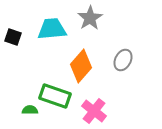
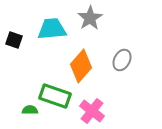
black square: moved 1 px right, 3 px down
gray ellipse: moved 1 px left
pink cross: moved 2 px left
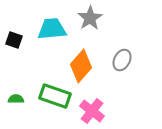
green semicircle: moved 14 px left, 11 px up
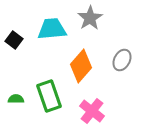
black square: rotated 18 degrees clockwise
green rectangle: moved 6 px left; rotated 52 degrees clockwise
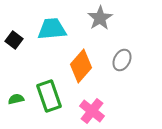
gray star: moved 10 px right
green semicircle: rotated 14 degrees counterclockwise
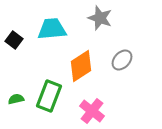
gray star: rotated 20 degrees counterclockwise
gray ellipse: rotated 15 degrees clockwise
orange diamond: rotated 16 degrees clockwise
green rectangle: rotated 40 degrees clockwise
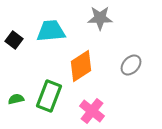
gray star: rotated 20 degrees counterclockwise
cyan trapezoid: moved 1 px left, 2 px down
gray ellipse: moved 9 px right, 5 px down
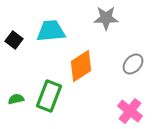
gray star: moved 6 px right
gray ellipse: moved 2 px right, 1 px up
pink cross: moved 38 px right
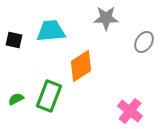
black square: rotated 24 degrees counterclockwise
gray ellipse: moved 11 px right, 22 px up; rotated 10 degrees counterclockwise
green semicircle: rotated 14 degrees counterclockwise
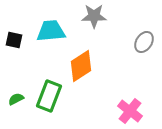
gray star: moved 12 px left, 2 px up
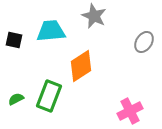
gray star: rotated 25 degrees clockwise
pink cross: rotated 25 degrees clockwise
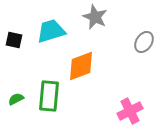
gray star: moved 1 px right, 1 px down
cyan trapezoid: rotated 12 degrees counterclockwise
orange diamond: rotated 12 degrees clockwise
green rectangle: rotated 16 degrees counterclockwise
